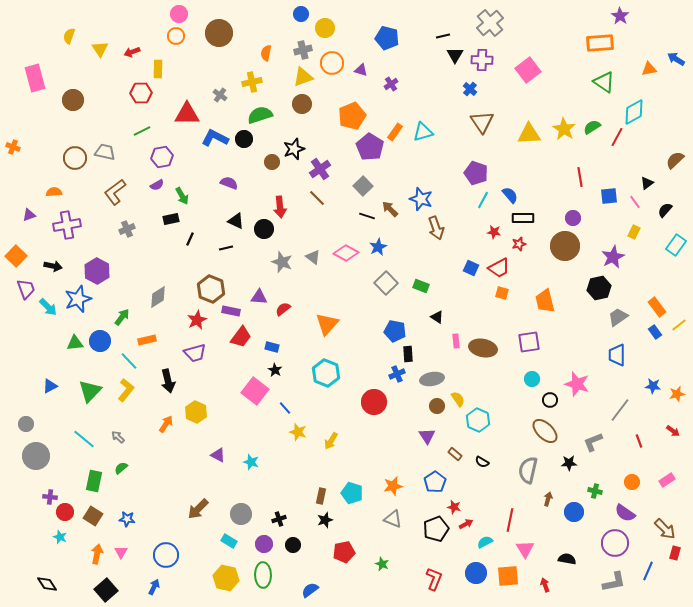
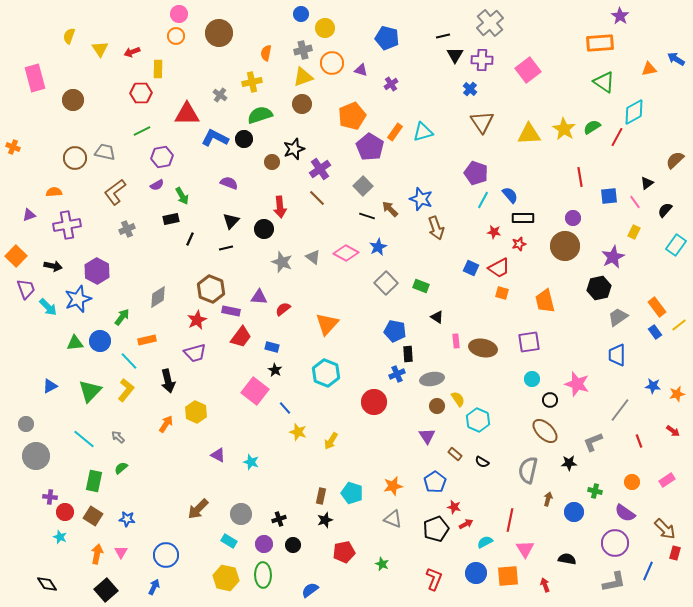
black triangle at (236, 221): moved 5 px left; rotated 48 degrees clockwise
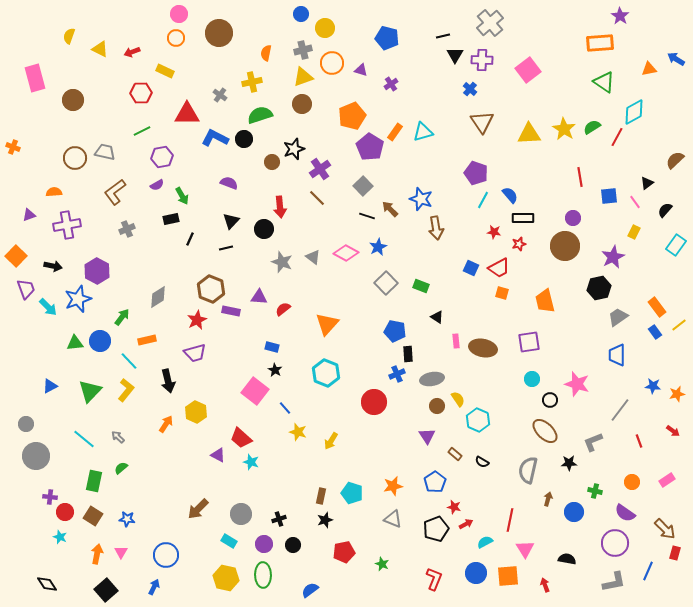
orange circle at (176, 36): moved 2 px down
yellow triangle at (100, 49): rotated 30 degrees counterclockwise
yellow rectangle at (158, 69): moved 7 px right, 2 px down; rotated 66 degrees counterclockwise
brown arrow at (436, 228): rotated 10 degrees clockwise
red trapezoid at (241, 337): moved 101 px down; rotated 95 degrees clockwise
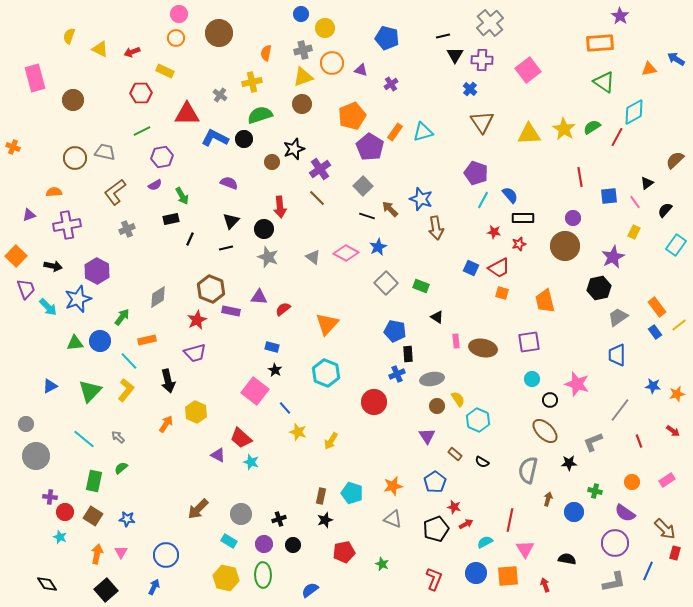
purple semicircle at (157, 185): moved 2 px left
gray star at (282, 262): moved 14 px left, 5 px up
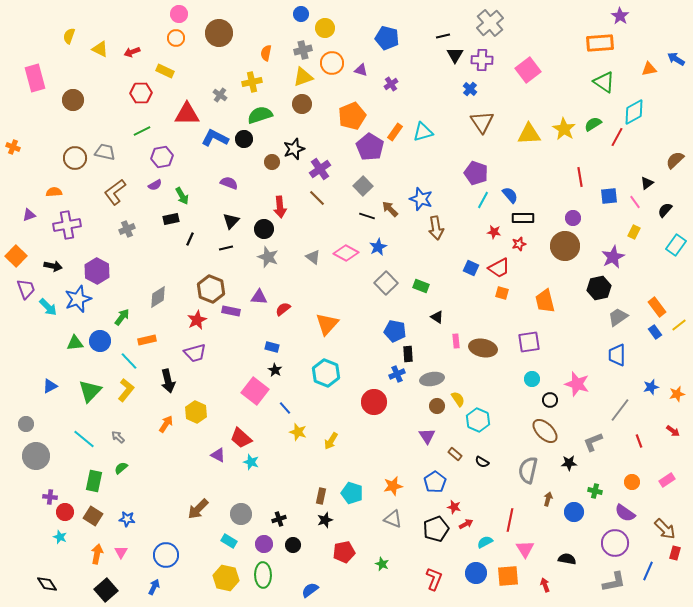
green semicircle at (592, 127): moved 1 px right, 3 px up
blue star at (653, 386): moved 2 px left, 1 px down; rotated 21 degrees counterclockwise
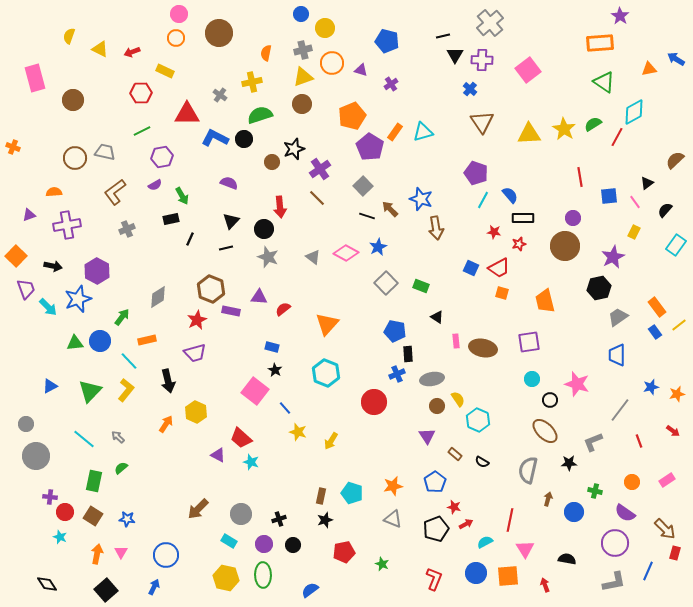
blue pentagon at (387, 38): moved 3 px down
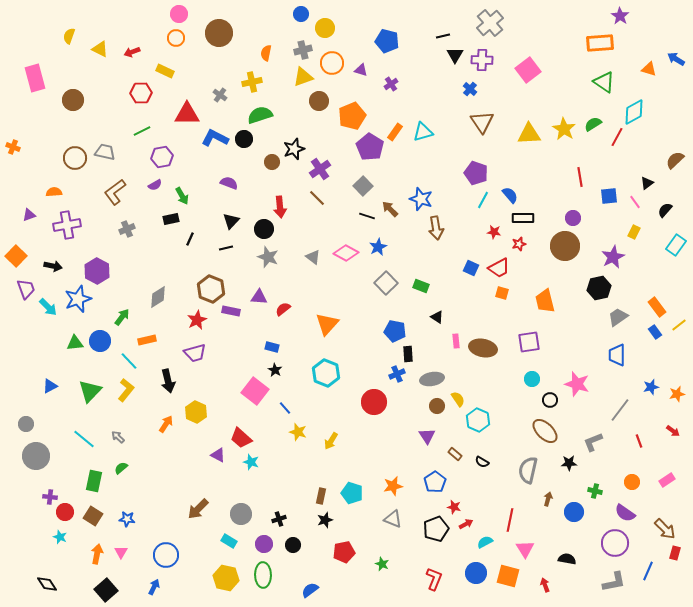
orange triangle at (649, 69): rotated 28 degrees clockwise
brown circle at (302, 104): moved 17 px right, 3 px up
orange square at (508, 576): rotated 20 degrees clockwise
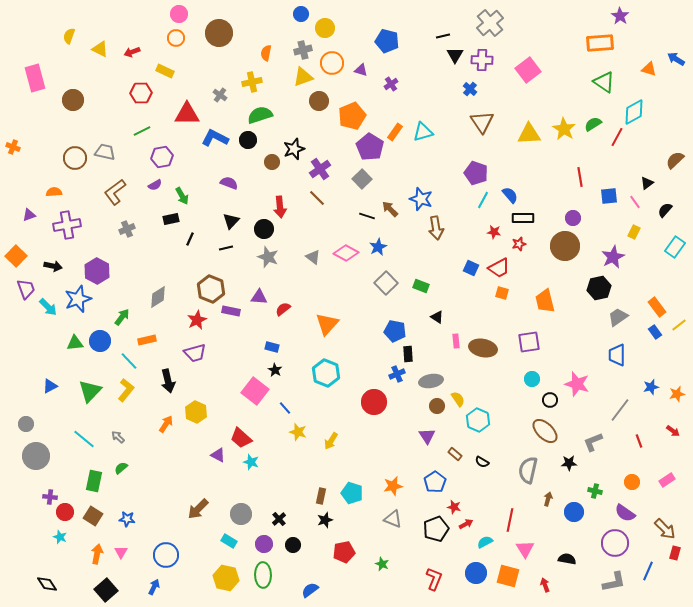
black circle at (244, 139): moved 4 px right, 1 px down
gray square at (363, 186): moved 1 px left, 7 px up
cyan rectangle at (676, 245): moved 1 px left, 2 px down
gray ellipse at (432, 379): moved 1 px left, 2 px down
black cross at (279, 519): rotated 24 degrees counterclockwise
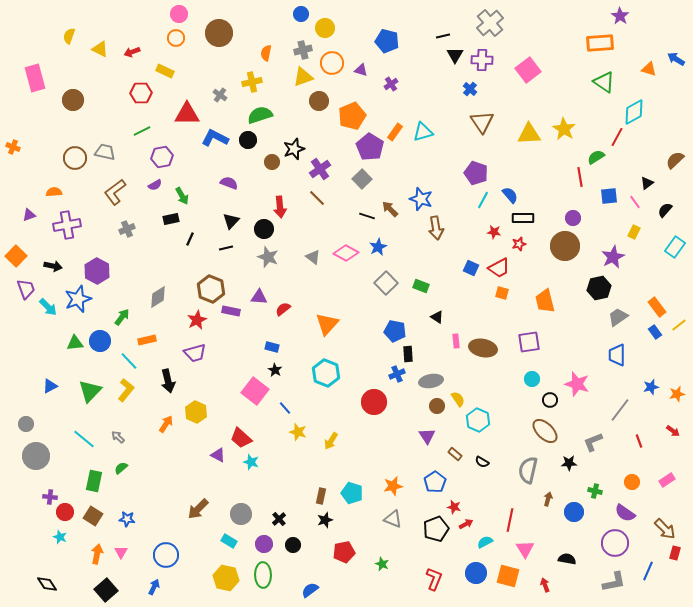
green semicircle at (593, 124): moved 3 px right, 33 px down
